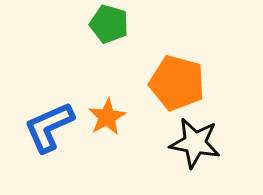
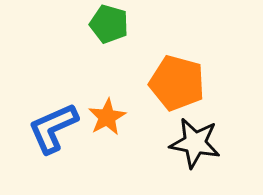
blue L-shape: moved 4 px right, 1 px down
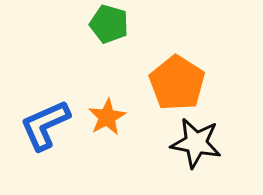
orange pentagon: rotated 18 degrees clockwise
blue L-shape: moved 8 px left, 3 px up
black star: moved 1 px right
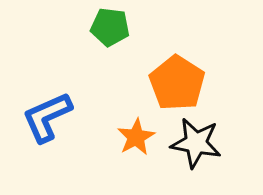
green pentagon: moved 1 px right, 3 px down; rotated 9 degrees counterclockwise
orange star: moved 29 px right, 20 px down
blue L-shape: moved 2 px right, 8 px up
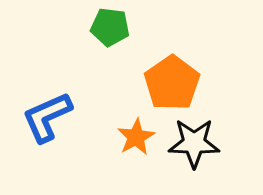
orange pentagon: moved 5 px left; rotated 4 degrees clockwise
black star: moved 2 px left; rotated 9 degrees counterclockwise
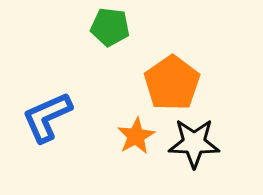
orange star: moved 1 px up
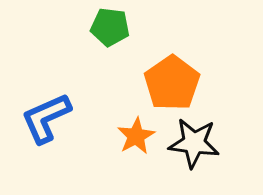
blue L-shape: moved 1 px left, 1 px down
black star: rotated 6 degrees clockwise
